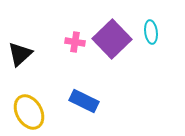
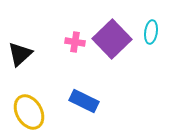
cyan ellipse: rotated 15 degrees clockwise
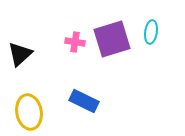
purple square: rotated 27 degrees clockwise
yellow ellipse: rotated 20 degrees clockwise
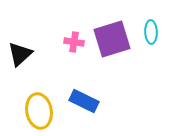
cyan ellipse: rotated 10 degrees counterclockwise
pink cross: moved 1 px left
yellow ellipse: moved 10 px right, 1 px up
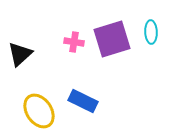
blue rectangle: moved 1 px left
yellow ellipse: rotated 24 degrees counterclockwise
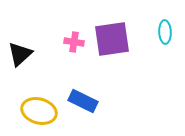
cyan ellipse: moved 14 px right
purple square: rotated 9 degrees clockwise
yellow ellipse: rotated 40 degrees counterclockwise
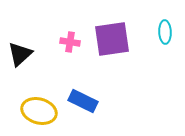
pink cross: moved 4 px left
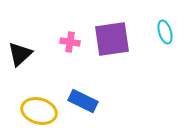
cyan ellipse: rotated 15 degrees counterclockwise
